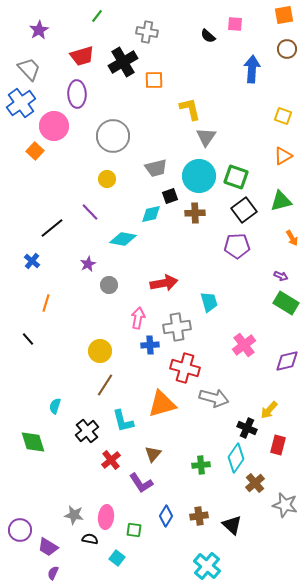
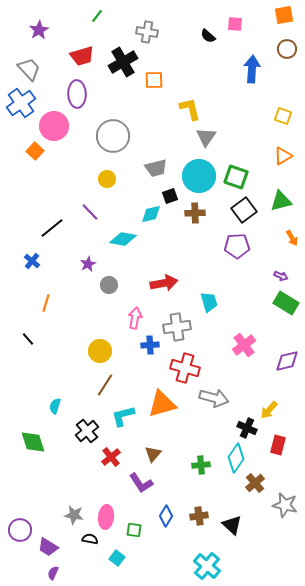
pink arrow at (138, 318): moved 3 px left
cyan L-shape at (123, 421): moved 5 px up; rotated 90 degrees clockwise
red cross at (111, 460): moved 3 px up
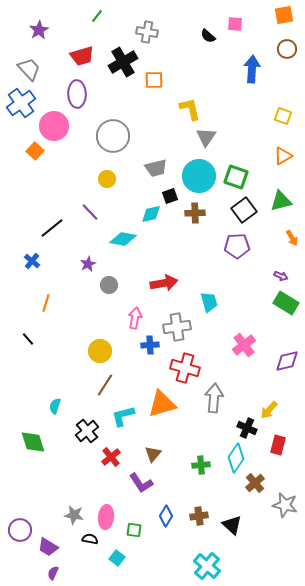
gray arrow at (214, 398): rotated 100 degrees counterclockwise
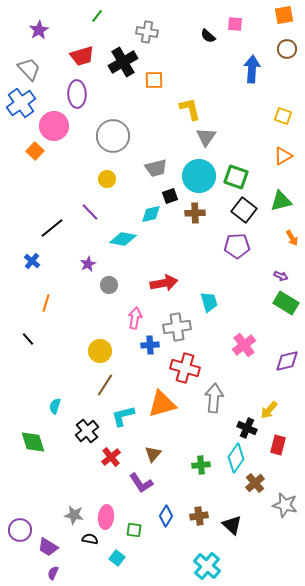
black square at (244, 210): rotated 15 degrees counterclockwise
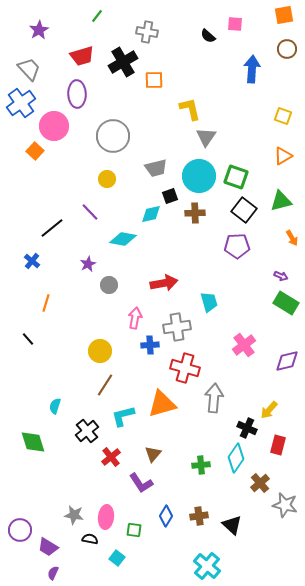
brown cross at (255, 483): moved 5 px right
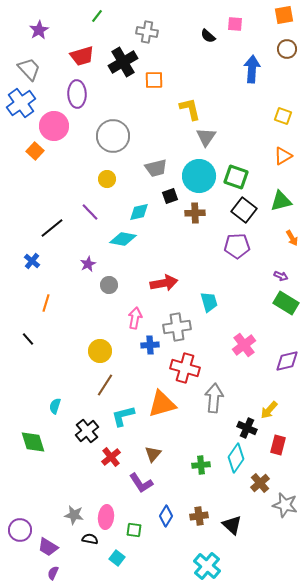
cyan diamond at (151, 214): moved 12 px left, 2 px up
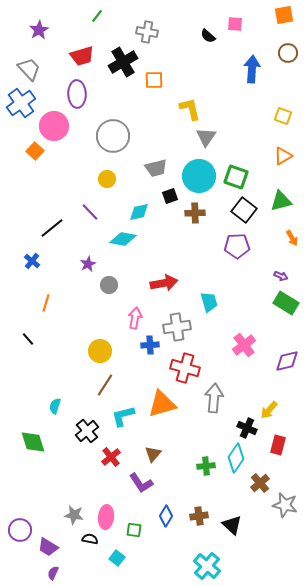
brown circle at (287, 49): moved 1 px right, 4 px down
green cross at (201, 465): moved 5 px right, 1 px down
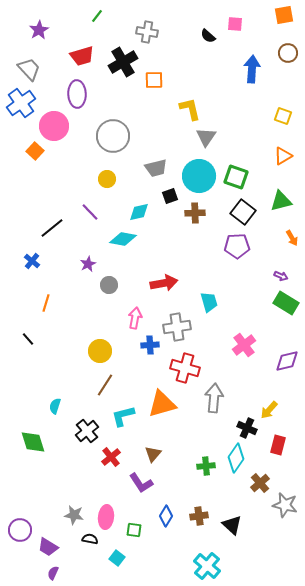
black square at (244, 210): moved 1 px left, 2 px down
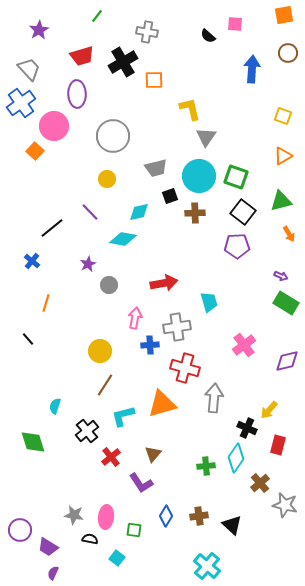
orange arrow at (292, 238): moved 3 px left, 4 px up
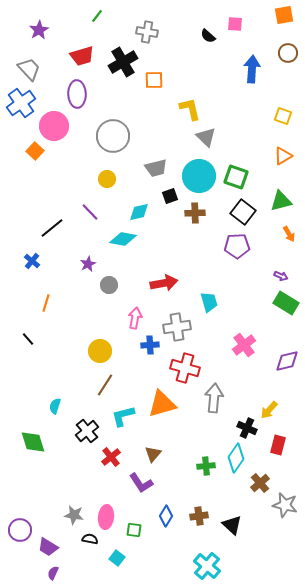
gray triangle at (206, 137): rotated 20 degrees counterclockwise
